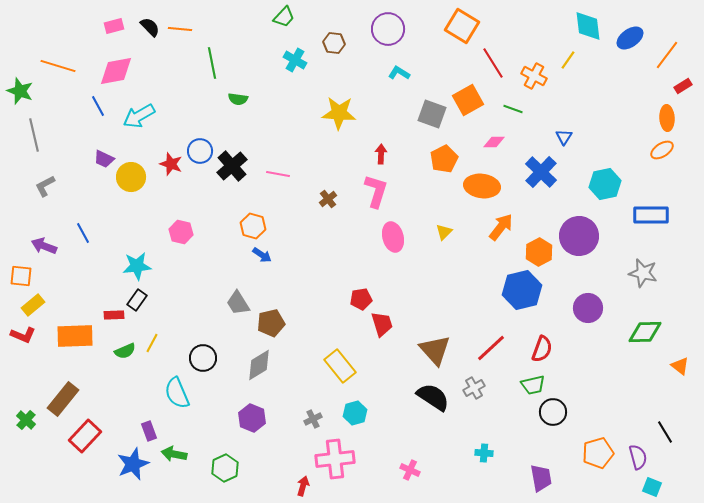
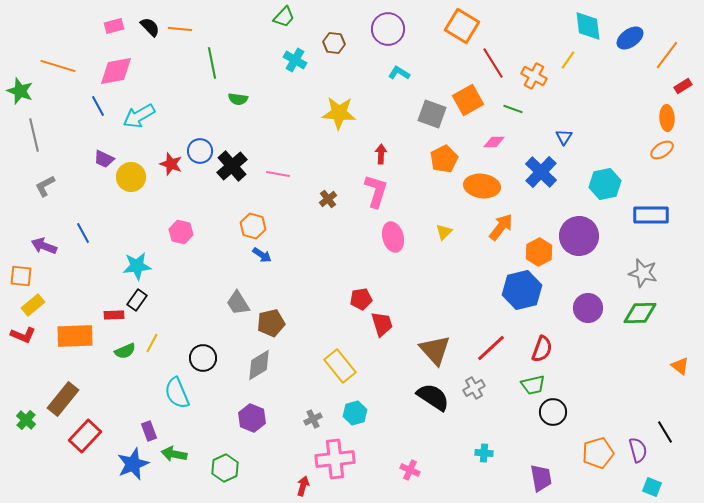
green diamond at (645, 332): moved 5 px left, 19 px up
purple semicircle at (638, 457): moved 7 px up
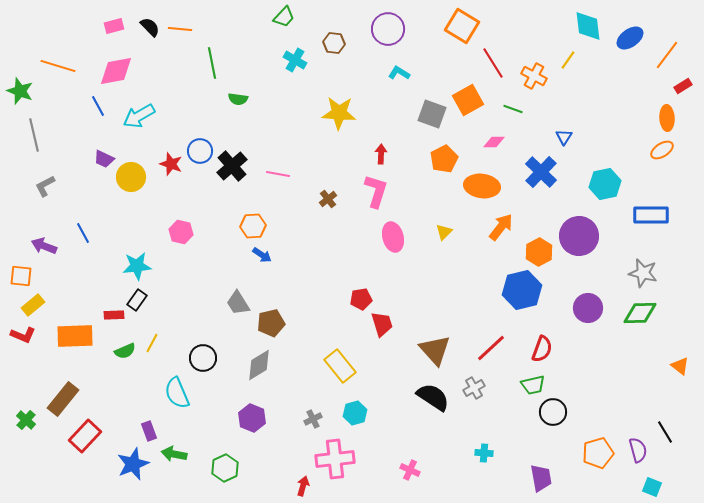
orange hexagon at (253, 226): rotated 20 degrees counterclockwise
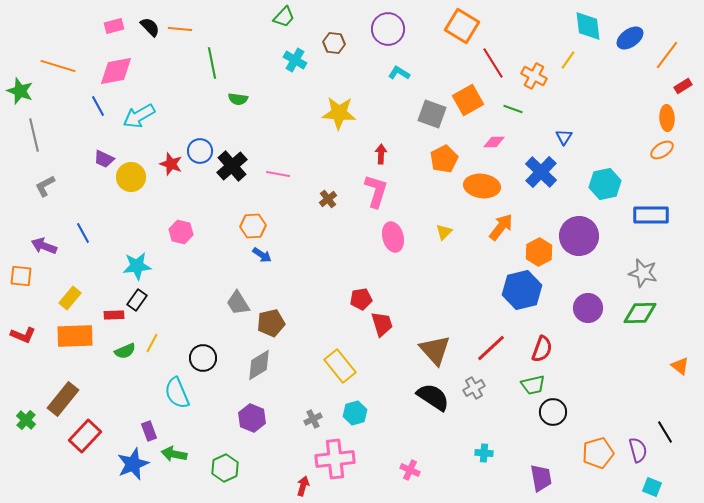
yellow rectangle at (33, 305): moved 37 px right, 7 px up; rotated 10 degrees counterclockwise
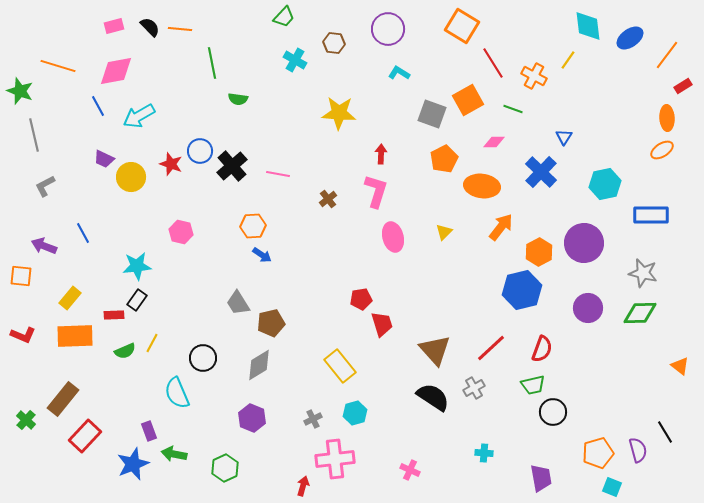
purple circle at (579, 236): moved 5 px right, 7 px down
cyan square at (652, 487): moved 40 px left
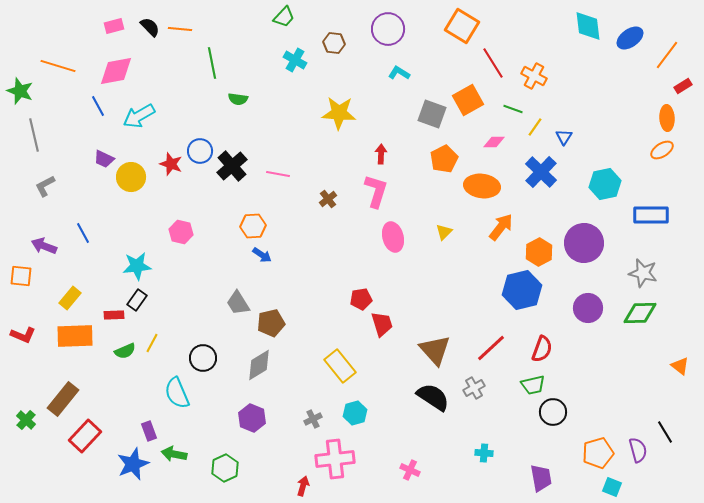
yellow line at (568, 60): moved 33 px left, 67 px down
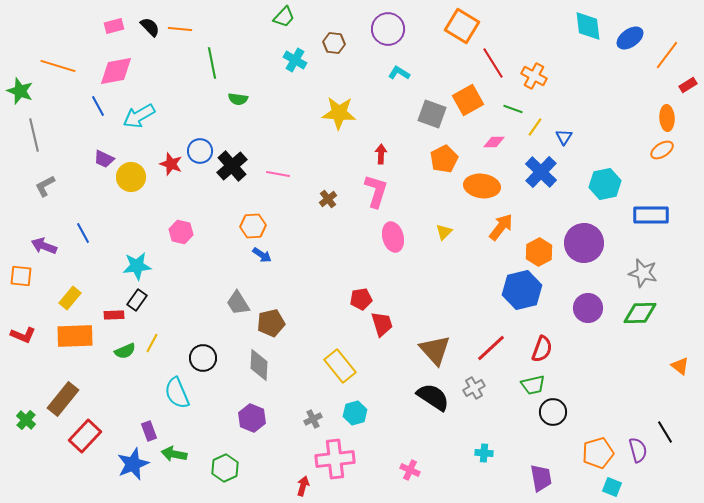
red rectangle at (683, 86): moved 5 px right, 1 px up
gray diamond at (259, 365): rotated 56 degrees counterclockwise
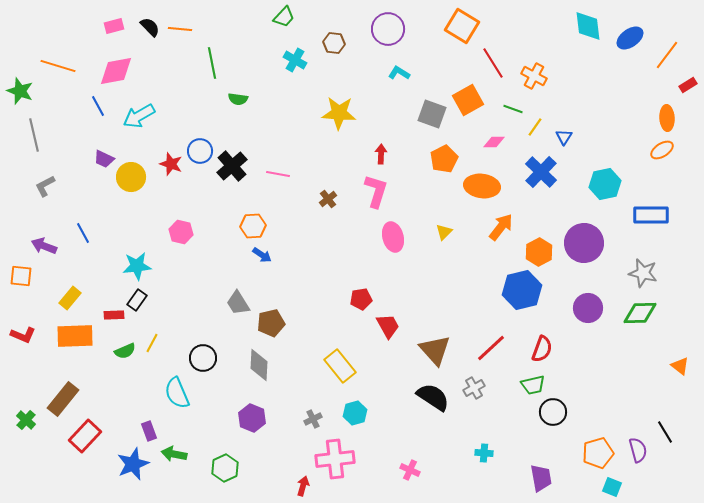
red trapezoid at (382, 324): moved 6 px right, 2 px down; rotated 12 degrees counterclockwise
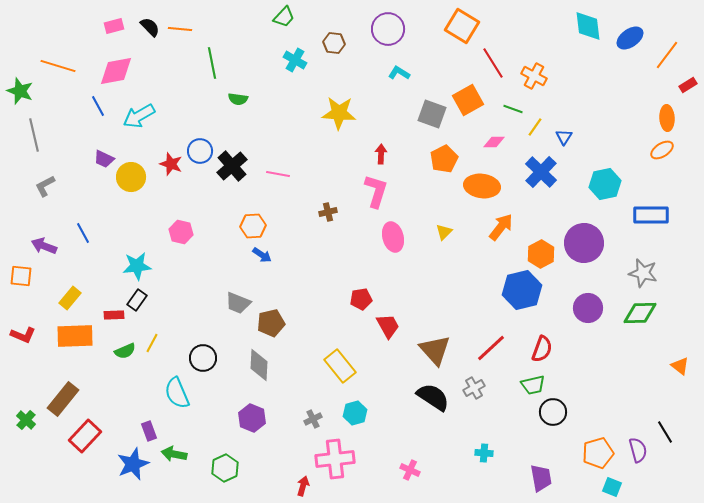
brown cross at (328, 199): moved 13 px down; rotated 24 degrees clockwise
orange hexagon at (539, 252): moved 2 px right, 2 px down
gray trapezoid at (238, 303): rotated 36 degrees counterclockwise
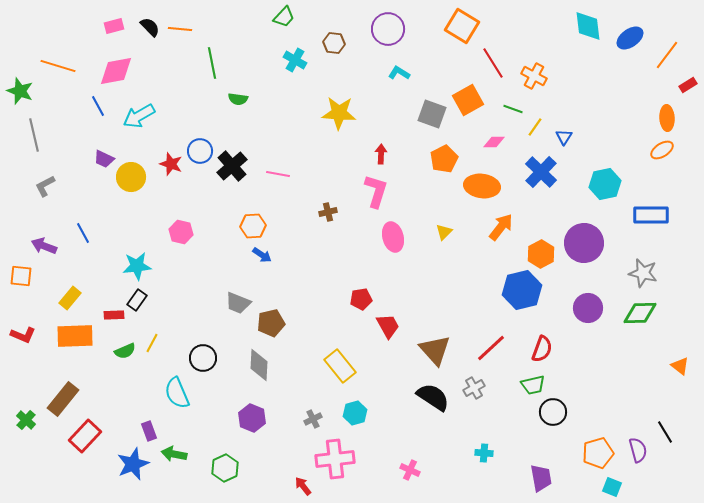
red arrow at (303, 486): rotated 54 degrees counterclockwise
